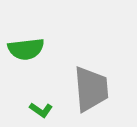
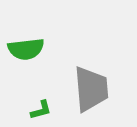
green L-shape: rotated 50 degrees counterclockwise
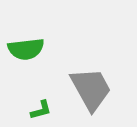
gray trapezoid: rotated 24 degrees counterclockwise
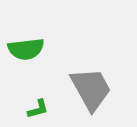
green L-shape: moved 3 px left, 1 px up
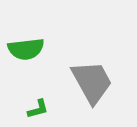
gray trapezoid: moved 1 px right, 7 px up
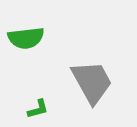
green semicircle: moved 11 px up
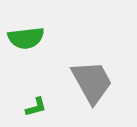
green L-shape: moved 2 px left, 2 px up
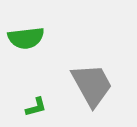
gray trapezoid: moved 3 px down
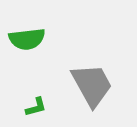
green semicircle: moved 1 px right, 1 px down
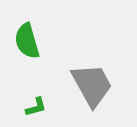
green semicircle: moved 2 px down; rotated 81 degrees clockwise
